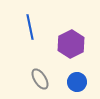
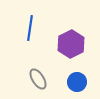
blue line: moved 1 px down; rotated 20 degrees clockwise
gray ellipse: moved 2 px left
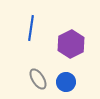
blue line: moved 1 px right
blue circle: moved 11 px left
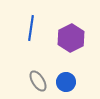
purple hexagon: moved 6 px up
gray ellipse: moved 2 px down
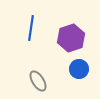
purple hexagon: rotated 8 degrees clockwise
blue circle: moved 13 px right, 13 px up
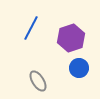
blue line: rotated 20 degrees clockwise
blue circle: moved 1 px up
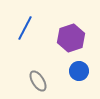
blue line: moved 6 px left
blue circle: moved 3 px down
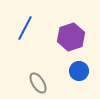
purple hexagon: moved 1 px up
gray ellipse: moved 2 px down
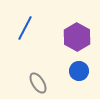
purple hexagon: moved 6 px right; rotated 12 degrees counterclockwise
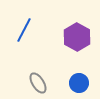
blue line: moved 1 px left, 2 px down
blue circle: moved 12 px down
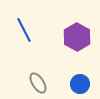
blue line: rotated 55 degrees counterclockwise
blue circle: moved 1 px right, 1 px down
